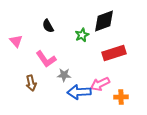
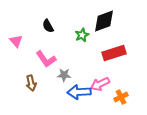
orange cross: rotated 24 degrees counterclockwise
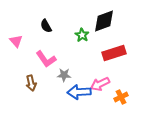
black semicircle: moved 2 px left
green star: rotated 16 degrees counterclockwise
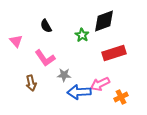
pink L-shape: moved 1 px left, 1 px up
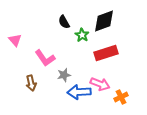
black semicircle: moved 18 px right, 4 px up
pink triangle: moved 1 px left, 1 px up
red rectangle: moved 8 px left
gray star: rotated 16 degrees counterclockwise
pink arrow: rotated 132 degrees counterclockwise
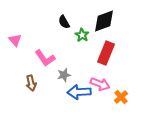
red rectangle: rotated 50 degrees counterclockwise
orange cross: rotated 16 degrees counterclockwise
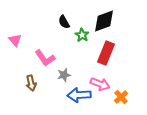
blue arrow: moved 3 px down
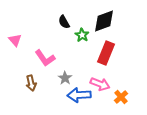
gray star: moved 1 px right, 3 px down; rotated 24 degrees counterclockwise
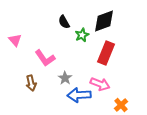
green star: rotated 16 degrees clockwise
orange cross: moved 8 px down
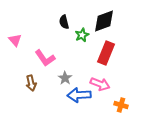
black semicircle: rotated 16 degrees clockwise
orange cross: rotated 32 degrees counterclockwise
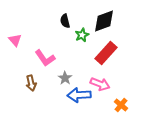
black semicircle: moved 1 px right, 1 px up
red rectangle: rotated 20 degrees clockwise
orange cross: rotated 24 degrees clockwise
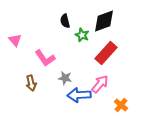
green star: rotated 24 degrees counterclockwise
gray star: rotated 24 degrees counterclockwise
pink arrow: rotated 72 degrees counterclockwise
